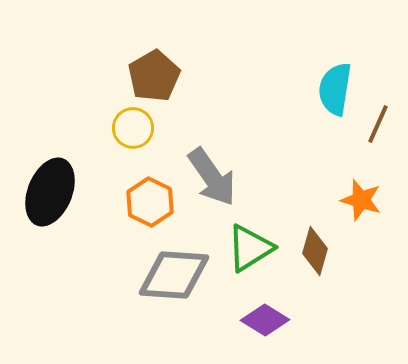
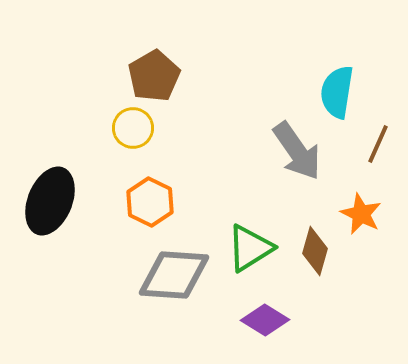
cyan semicircle: moved 2 px right, 3 px down
brown line: moved 20 px down
gray arrow: moved 85 px right, 26 px up
black ellipse: moved 9 px down
orange star: moved 14 px down; rotated 9 degrees clockwise
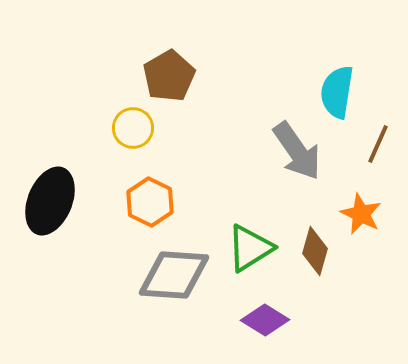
brown pentagon: moved 15 px right
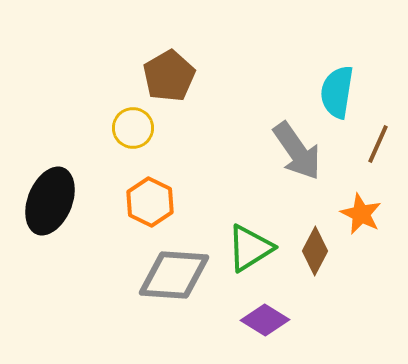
brown diamond: rotated 12 degrees clockwise
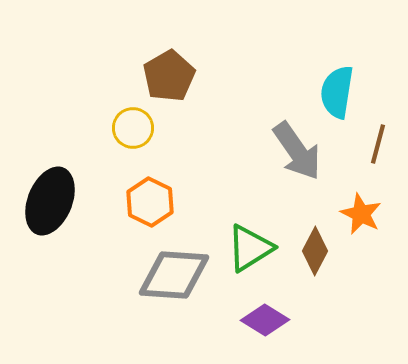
brown line: rotated 9 degrees counterclockwise
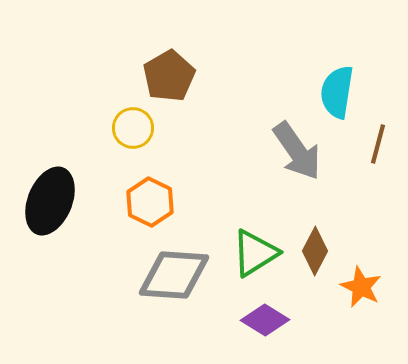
orange star: moved 73 px down
green triangle: moved 5 px right, 5 px down
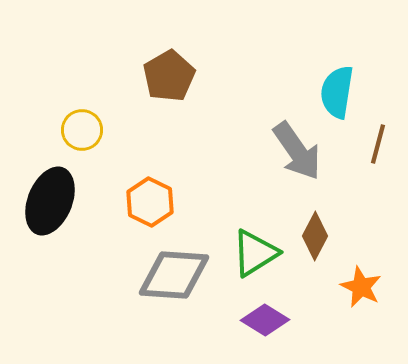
yellow circle: moved 51 px left, 2 px down
brown diamond: moved 15 px up
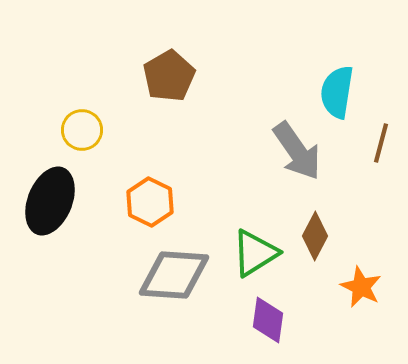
brown line: moved 3 px right, 1 px up
purple diamond: moved 3 px right; rotated 66 degrees clockwise
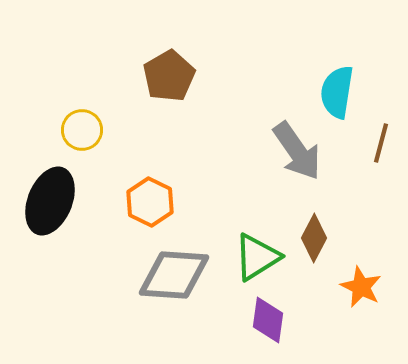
brown diamond: moved 1 px left, 2 px down
green triangle: moved 2 px right, 4 px down
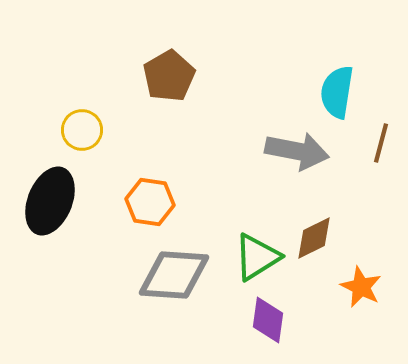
gray arrow: rotated 44 degrees counterclockwise
orange hexagon: rotated 18 degrees counterclockwise
brown diamond: rotated 36 degrees clockwise
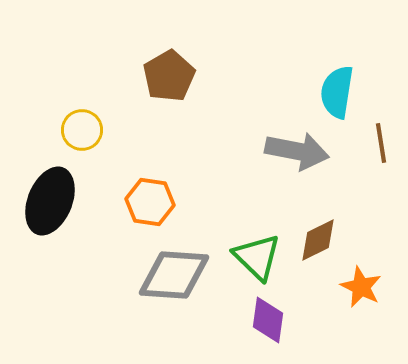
brown line: rotated 24 degrees counterclockwise
brown diamond: moved 4 px right, 2 px down
green triangle: rotated 44 degrees counterclockwise
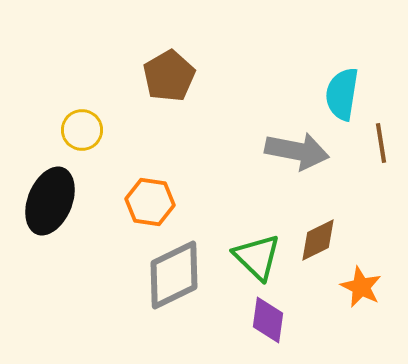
cyan semicircle: moved 5 px right, 2 px down
gray diamond: rotated 30 degrees counterclockwise
